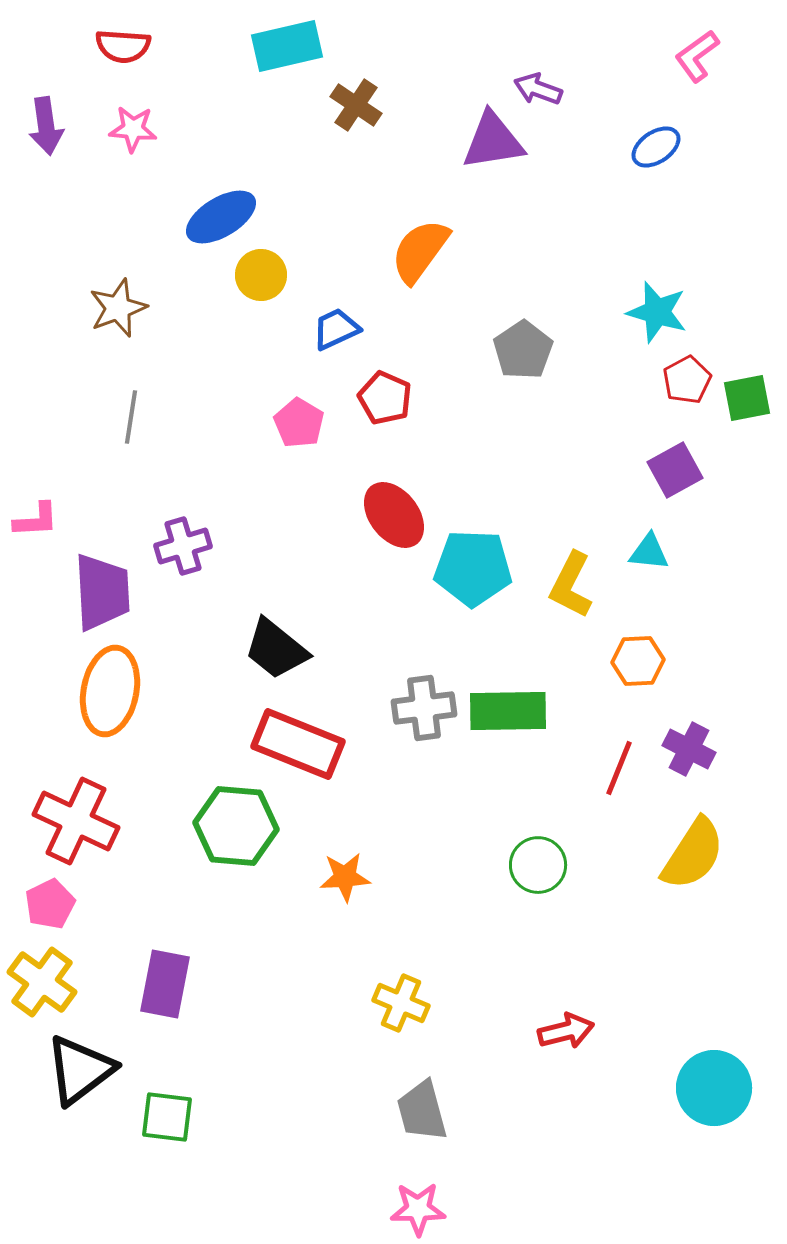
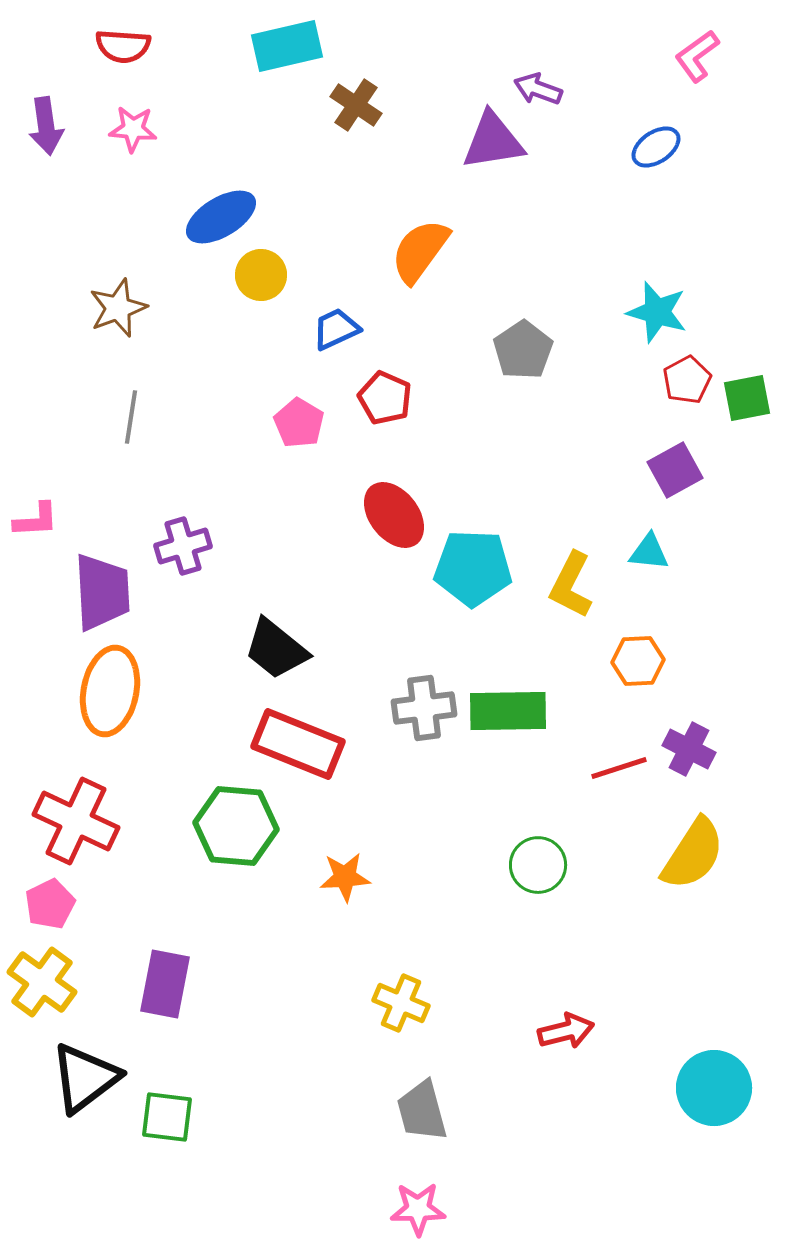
red line at (619, 768): rotated 50 degrees clockwise
black triangle at (80, 1070): moved 5 px right, 8 px down
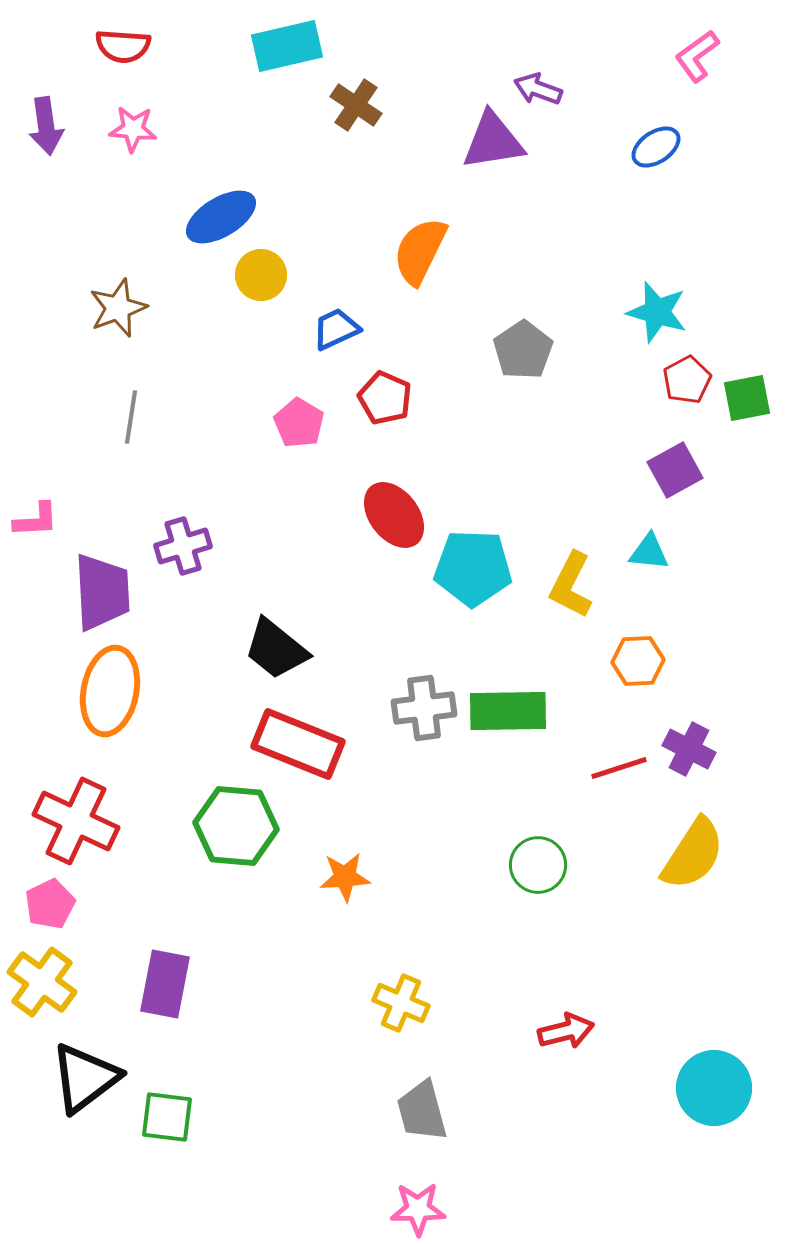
orange semicircle at (420, 251): rotated 10 degrees counterclockwise
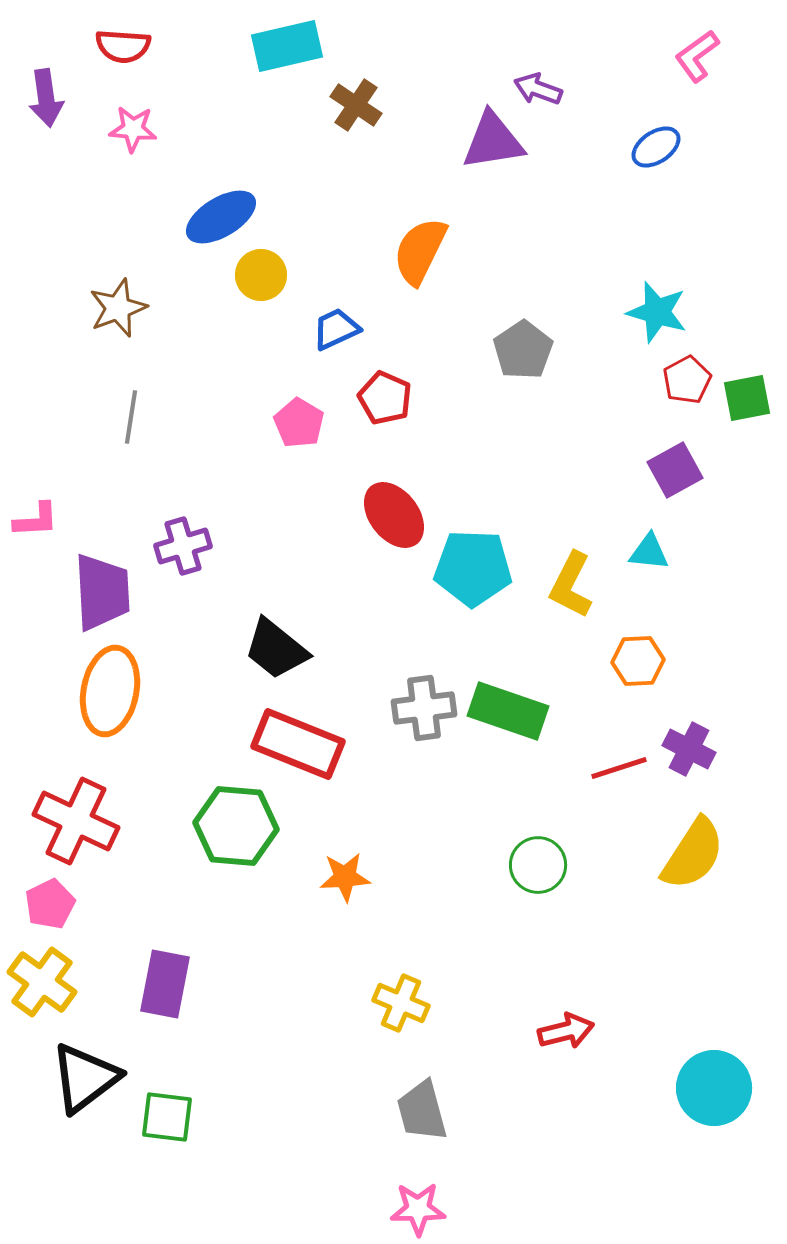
purple arrow at (46, 126): moved 28 px up
green rectangle at (508, 711): rotated 20 degrees clockwise
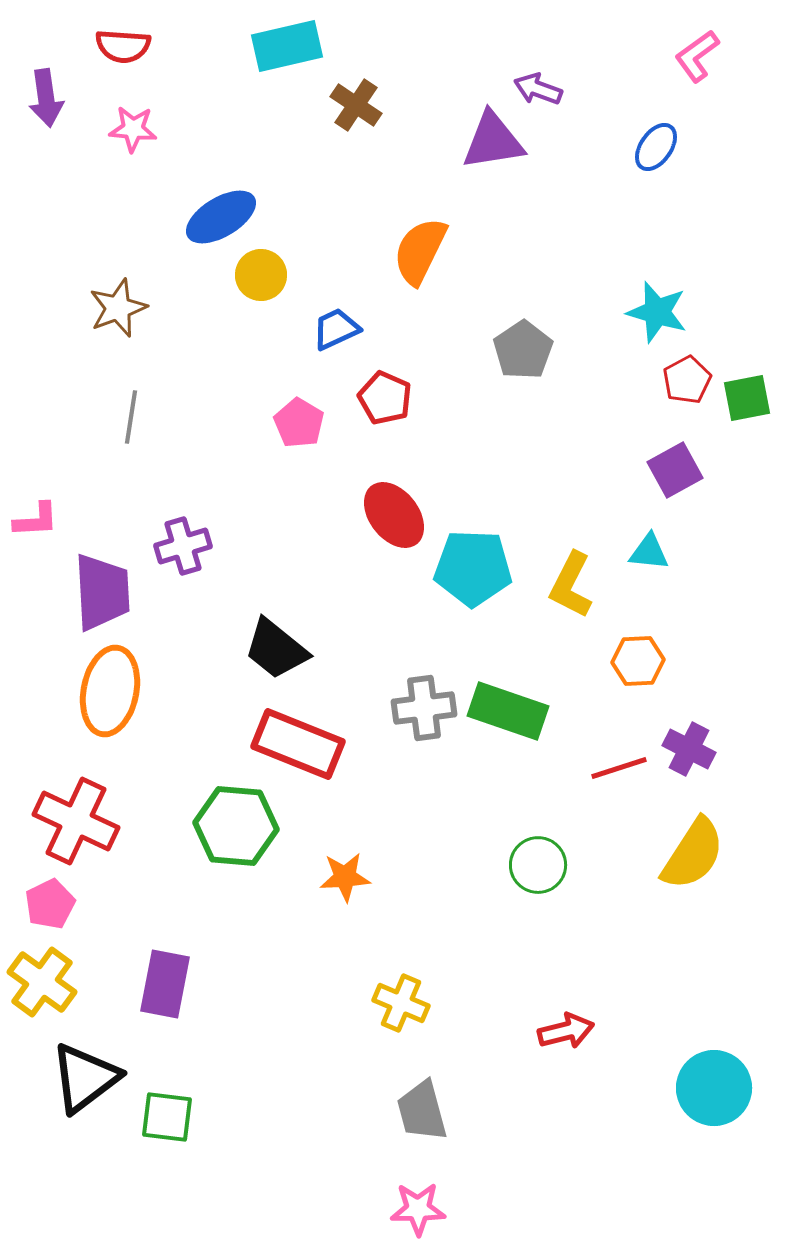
blue ellipse at (656, 147): rotated 21 degrees counterclockwise
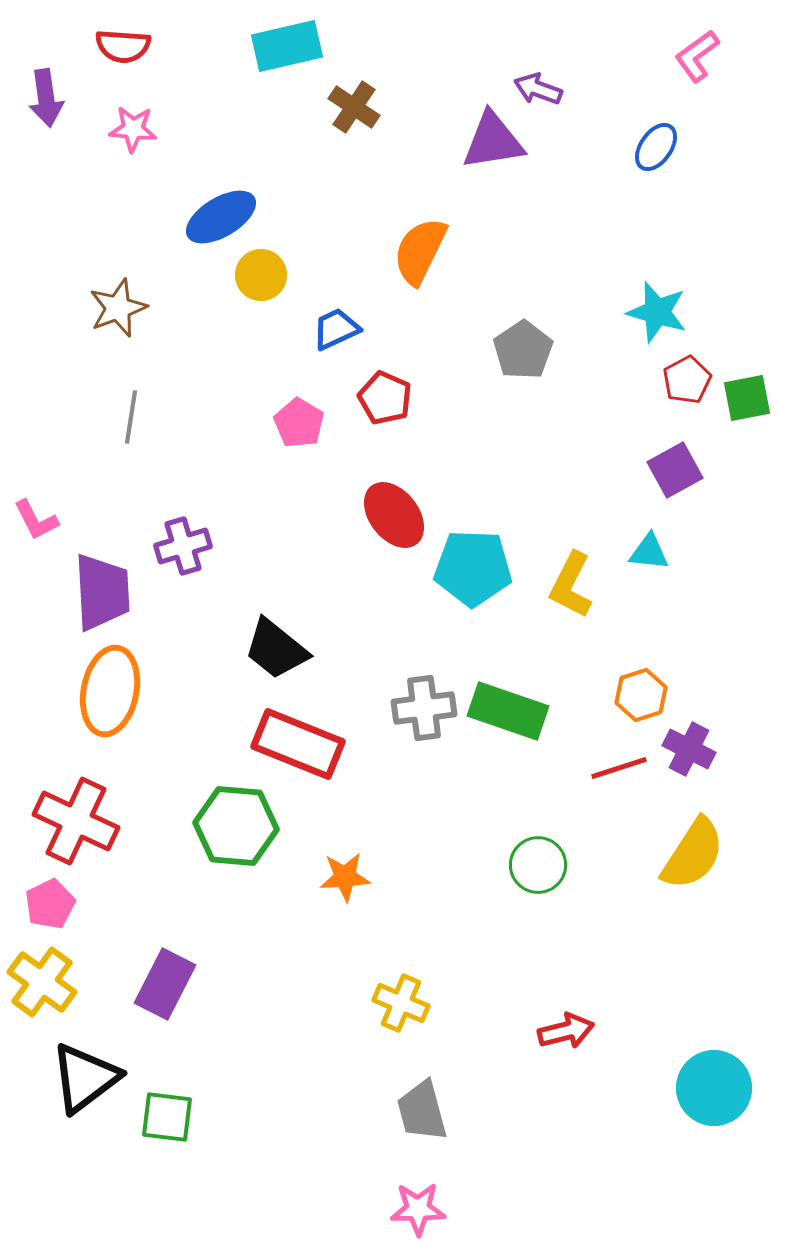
brown cross at (356, 105): moved 2 px left, 2 px down
pink L-shape at (36, 520): rotated 66 degrees clockwise
orange hexagon at (638, 661): moved 3 px right, 34 px down; rotated 15 degrees counterclockwise
purple rectangle at (165, 984): rotated 16 degrees clockwise
